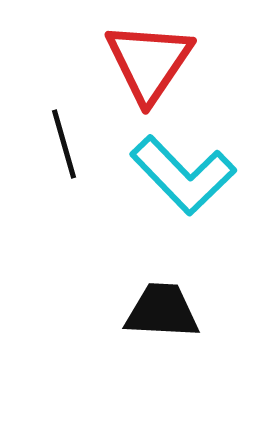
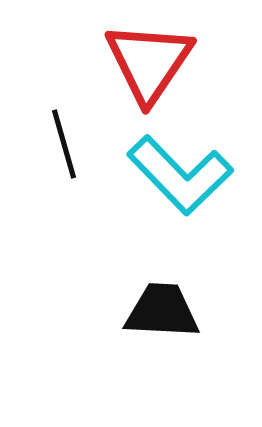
cyan L-shape: moved 3 px left
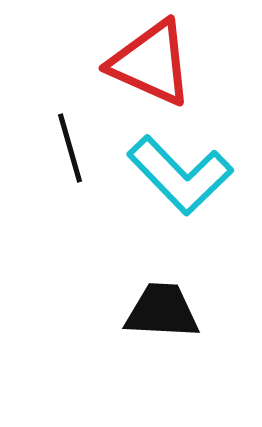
red triangle: moved 2 px right, 1 px down; rotated 40 degrees counterclockwise
black line: moved 6 px right, 4 px down
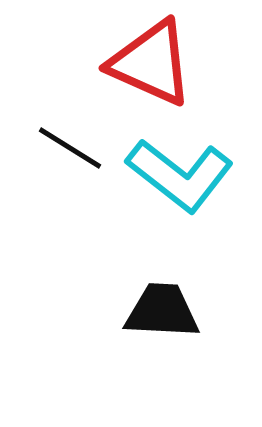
black line: rotated 42 degrees counterclockwise
cyan L-shape: rotated 8 degrees counterclockwise
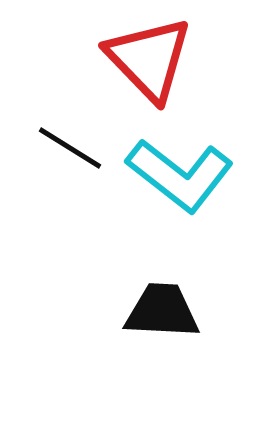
red triangle: moved 2 px left, 4 px up; rotated 22 degrees clockwise
